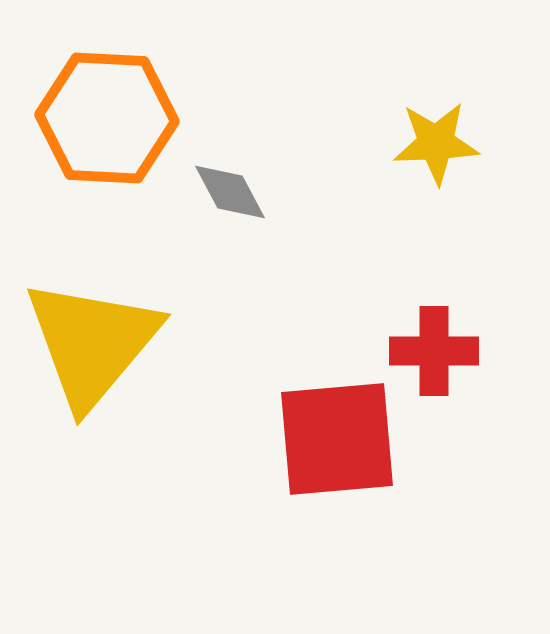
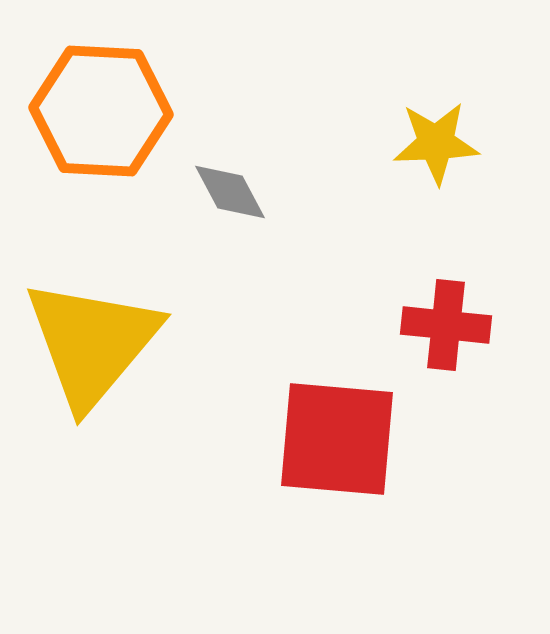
orange hexagon: moved 6 px left, 7 px up
red cross: moved 12 px right, 26 px up; rotated 6 degrees clockwise
red square: rotated 10 degrees clockwise
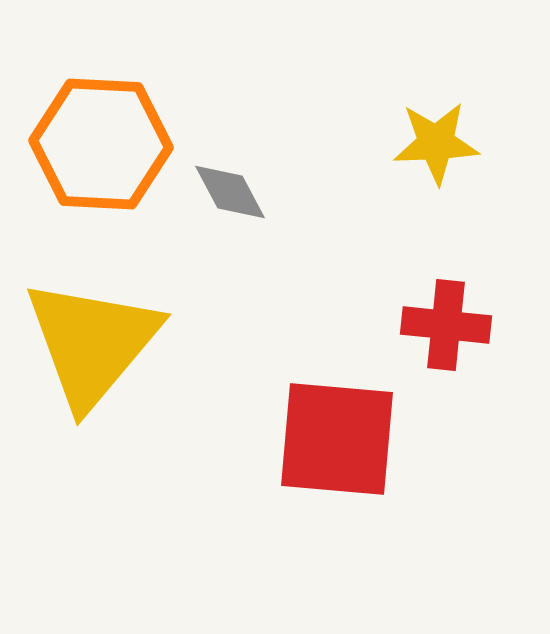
orange hexagon: moved 33 px down
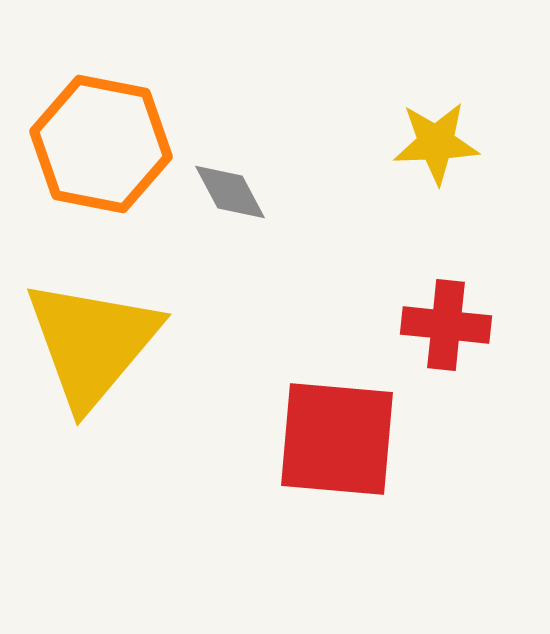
orange hexagon: rotated 8 degrees clockwise
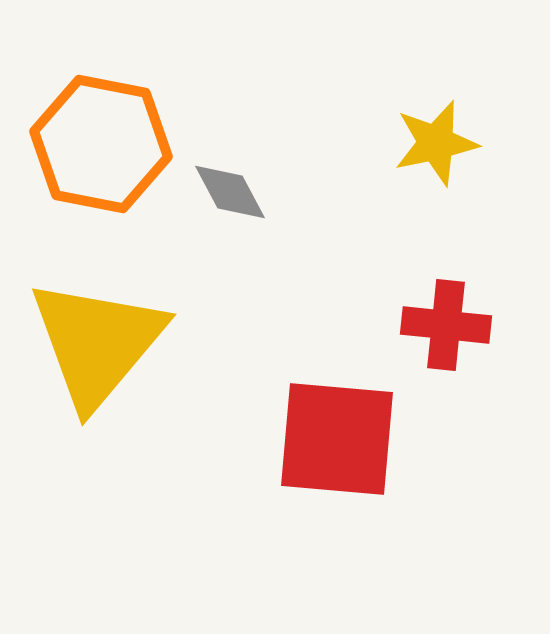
yellow star: rotated 10 degrees counterclockwise
yellow triangle: moved 5 px right
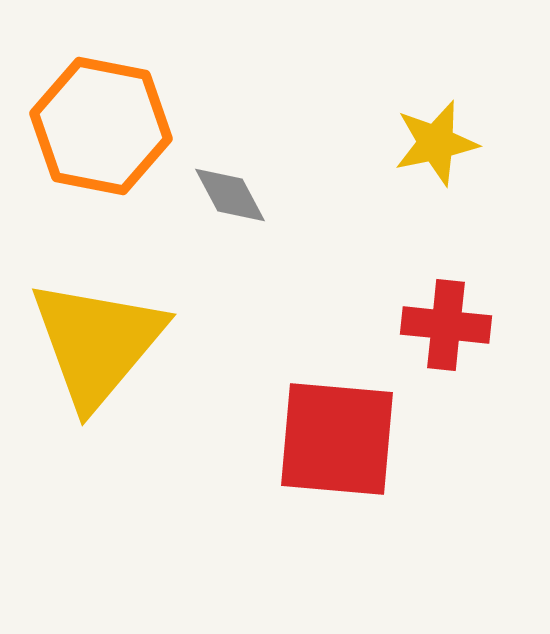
orange hexagon: moved 18 px up
gray diamond: moved 3 px down
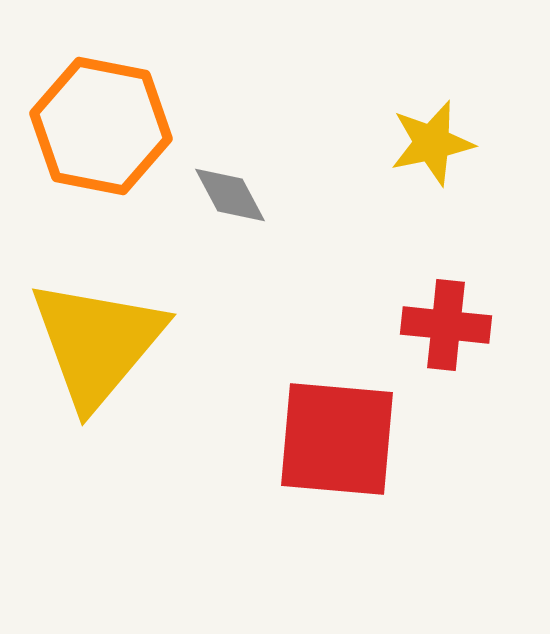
yellow star: moved 4 px left
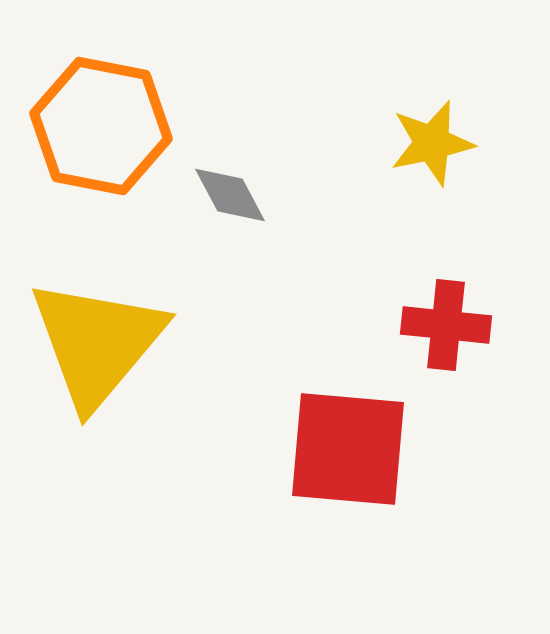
red square: moved 11 px right, 10 px down
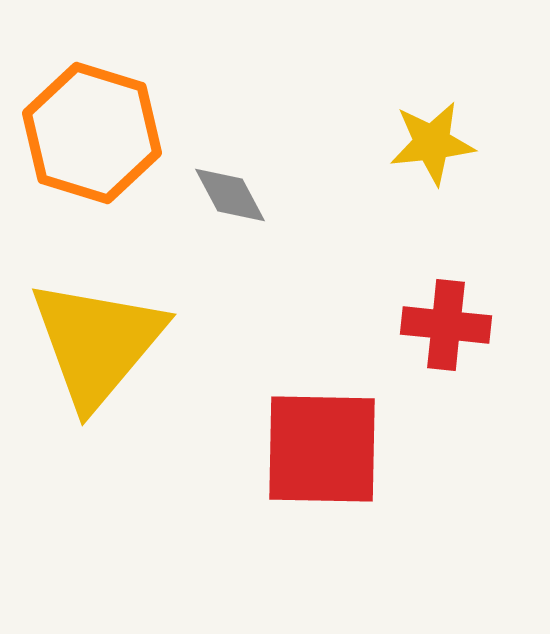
orange hexagon: moved 9 px left, 7 px down; rotated 6 degrees clockwise
yellow star: rotated 6 degrees clockwise
red square: moved 26 px left; rotated 4 degrees counterclockwise
